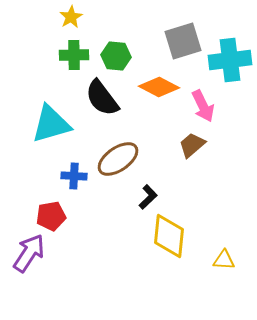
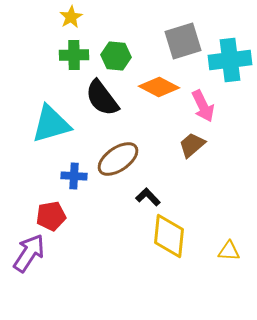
black L-shape: rotated 90 degrees counterclockwise
yellow triangle: moved 5 px right, 9 px up
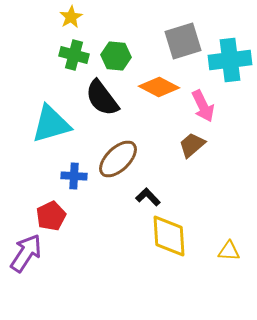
green cross: rotated 16 degrees clockwise
brown ellipse: rotated 9 degrees counterclockwise
red pentagon: rotated 16 degrees counterclockwise
yellow diamond: rotated 9 degrees counterclockwise
purple arrow: moved 3 px left
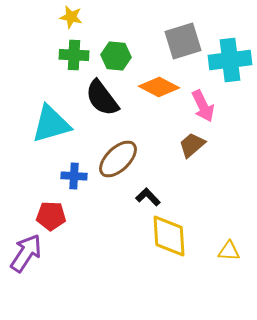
yellow star: rotated 30 degrees counterclockwise
green cross: rotated 12 degrees counterclockwise
red pentagon: rotated 28 degrees clockwise
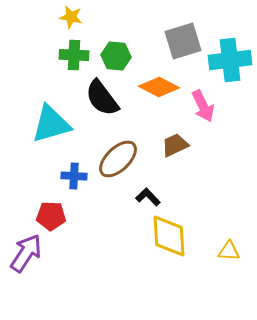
brown trapezoid: moved 17 px left; rotated 16 degrees clockwise
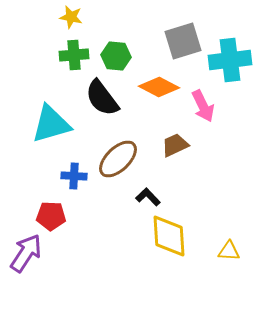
green cross: rotated 8 degrees counterclockwise
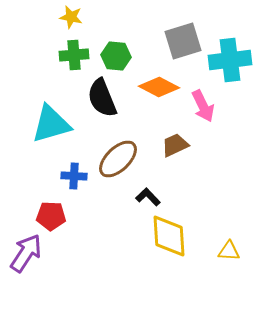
black semicircle: rotated 15 degrees clockwise
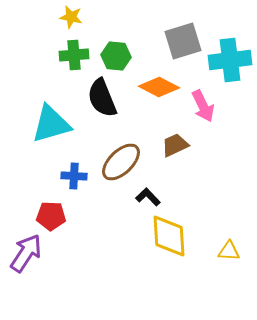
brown ellipse: moved 3 px right, 3 px down
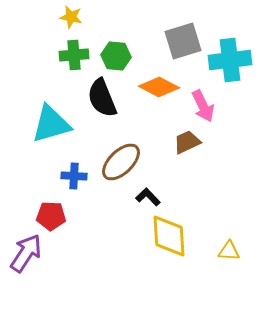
brown trapezoid: moved 12 px right, 3 px up
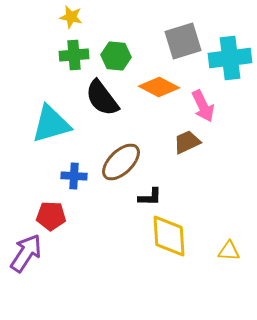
cyan cross: moved 2 px up
black semicircle: rotated 15 degrees counterclockwise
black L-shape: moved 2 px right; rotated 135 degrees clockwise
